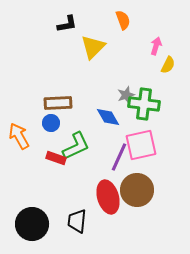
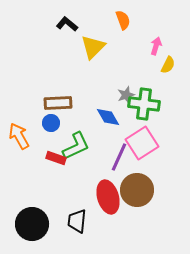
black L-shape: rotated 130 degrees counterclockwise
pink square: moved 1 px right, 2 px up; rotated 20 degrees counterclockwise
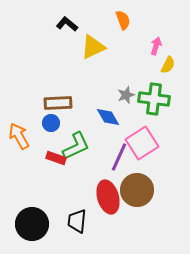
yellow triangle: rotated 20 degrees clockwise
green cross: moved 10 px right, 5 px up
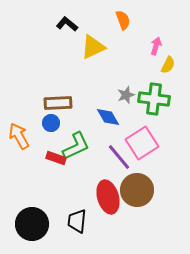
purple line: rotated 64 degrees counterclockwise
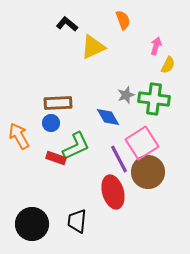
purple line: moved 2 px down; rotated 12 degrees clockwise
brown circle: moved 11 px right, 18 px up
red ellipse: moved 5 px right, 5 px up
